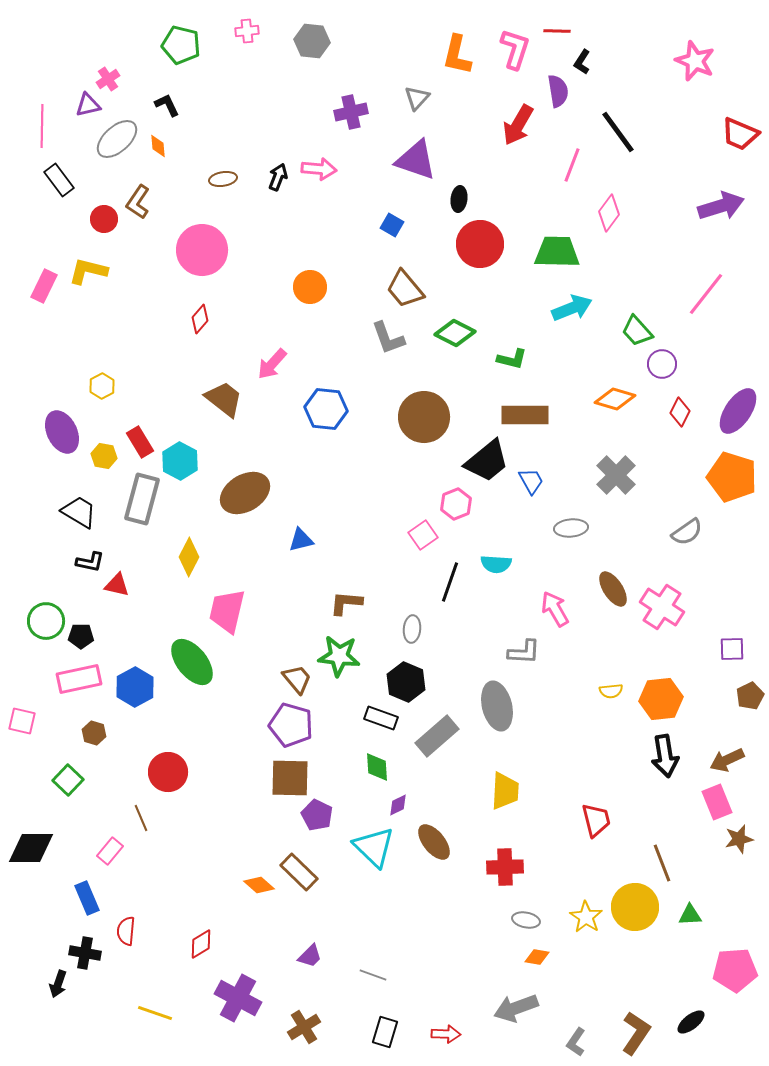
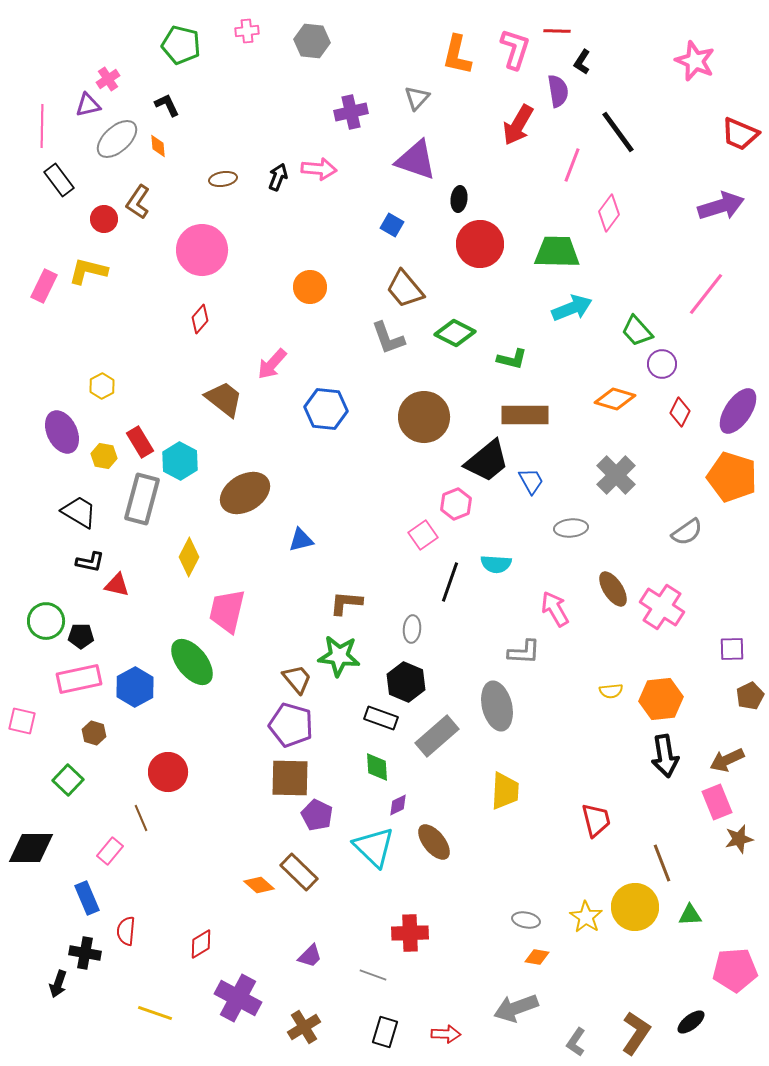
red cross at (505, 867): moved 95 px left, 66 px down
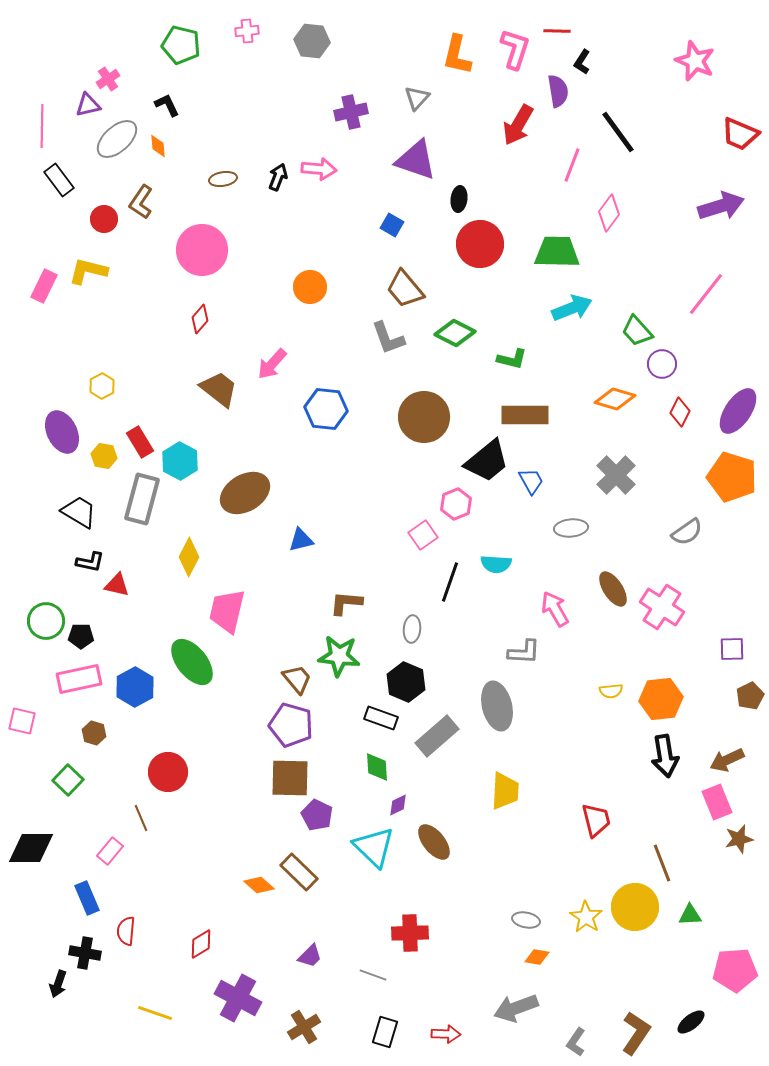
brown L-shape at (138, 202): moved 3 px right
brown trapezoid at (224, 399): moved 5 px left, 10 px up
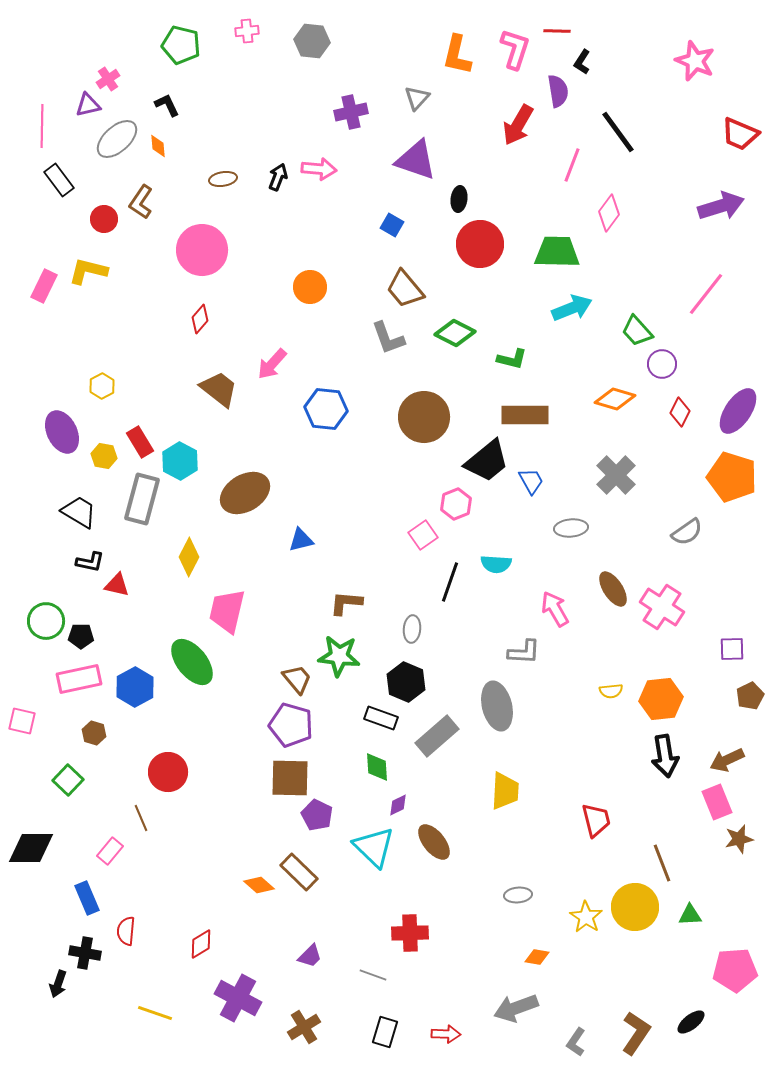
gray ellipse at (526, 920): moved 8 px left, 25 px up; rotated 16 degrees counterclockwise
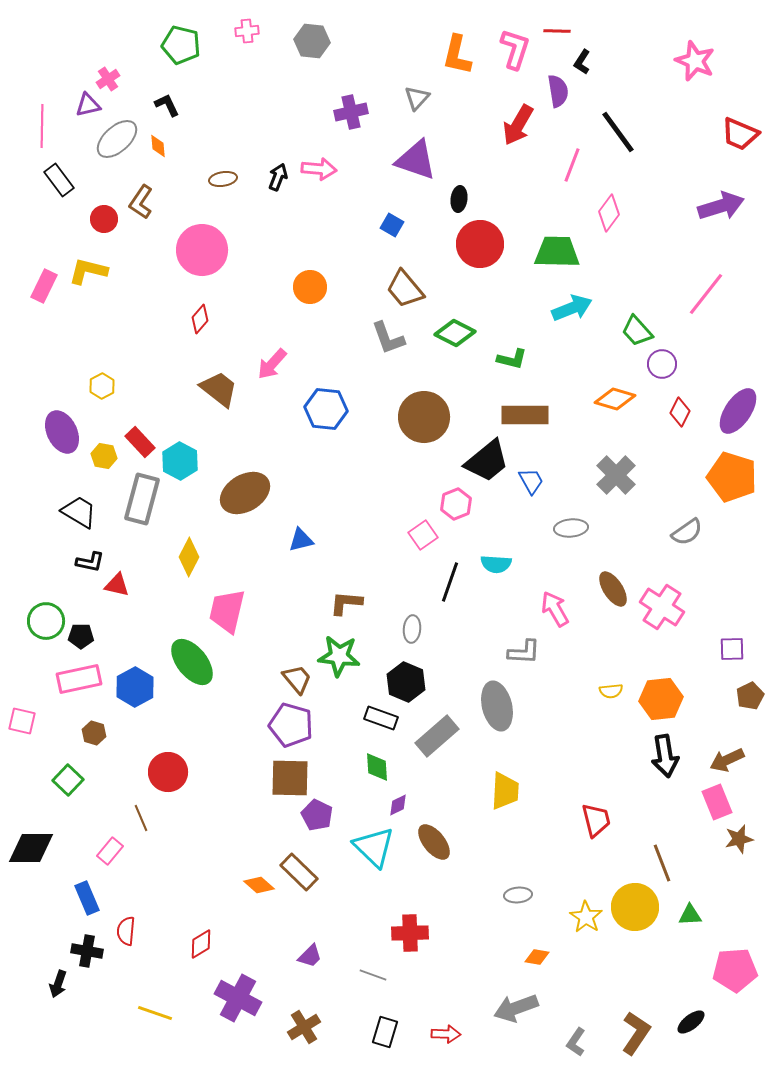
red rectangle at (140, 442): rotated 12 degrees counterclockwise
black cross at (85, 953): moved 2 px right, 2 px up
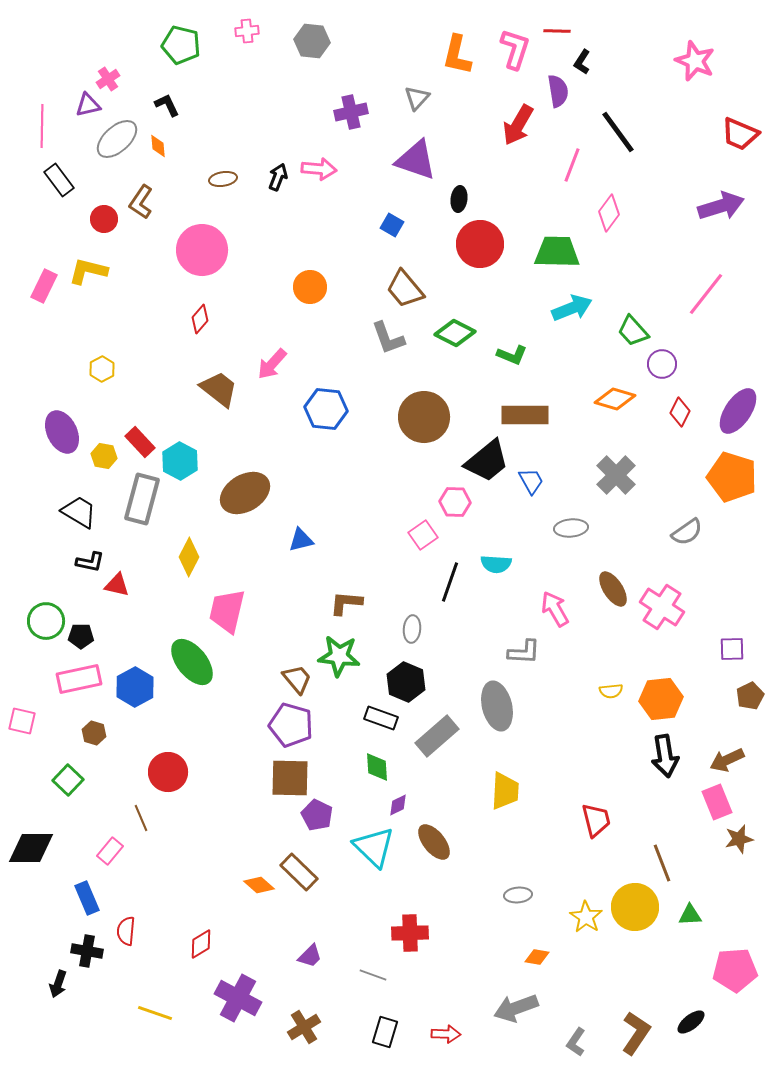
green trapezoid at (637, 331): moved 4 px left
green L-shape at (512, 359): moved 4 px up; rotated 8 degrees clockwise
yellow hexagon at (102, 386): moved 17 px up
pink hexagon at (456, 504): moved 1 px left, 2 px up; rotated 24 degrees clockwise
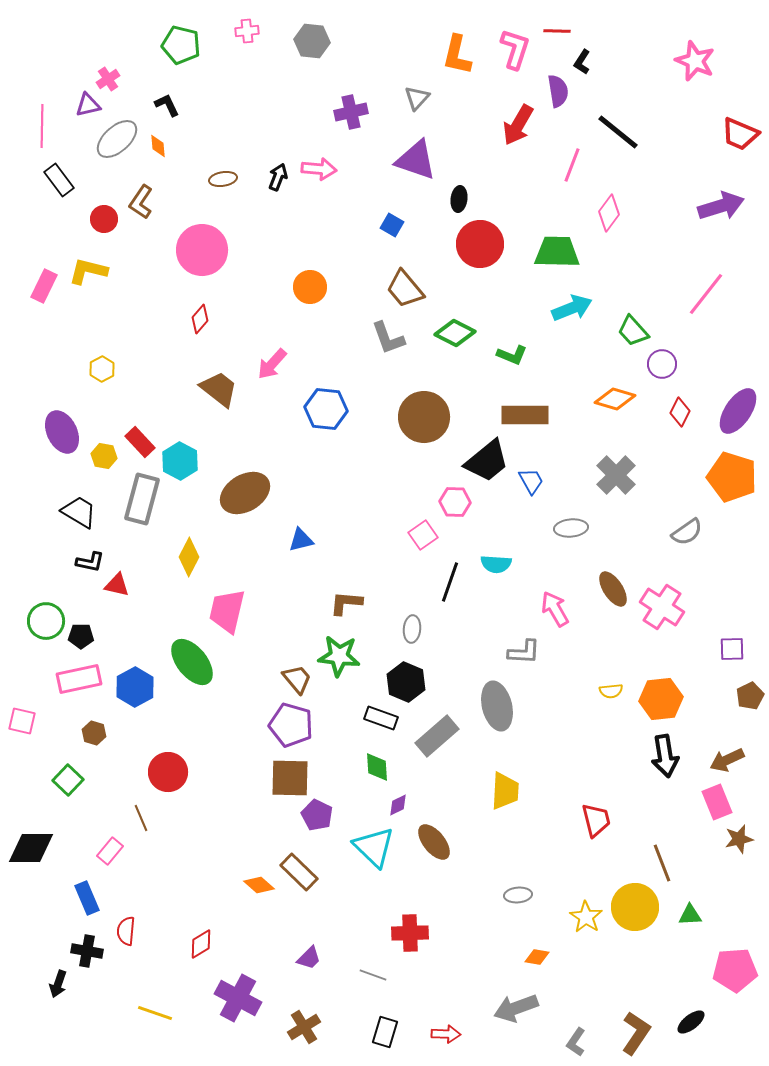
black line at (618, 132): rotated 15 degrees counterclockwise
purple trapezoid at (310, 956): moved 1 px left, 2 px down
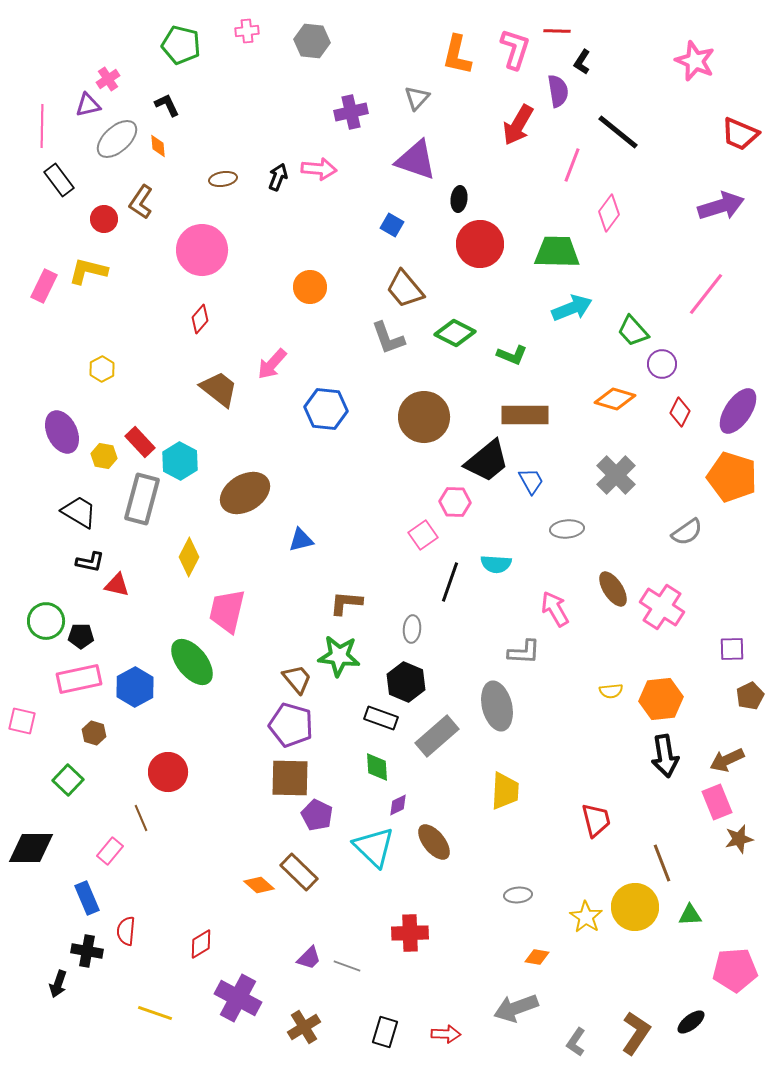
gray ellipse at (571, 528): moved 4 px left, 1 px down
gray line at (373, 975): moved 26 px left, 9 px up
